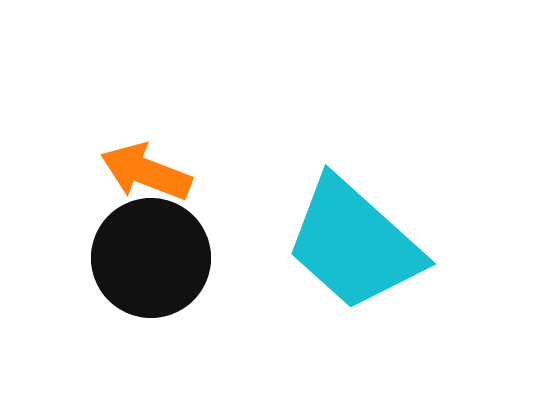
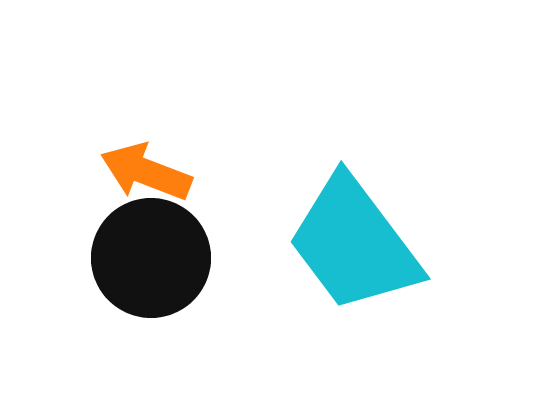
cyan trapezoid: rotated 11 degrees clockwise
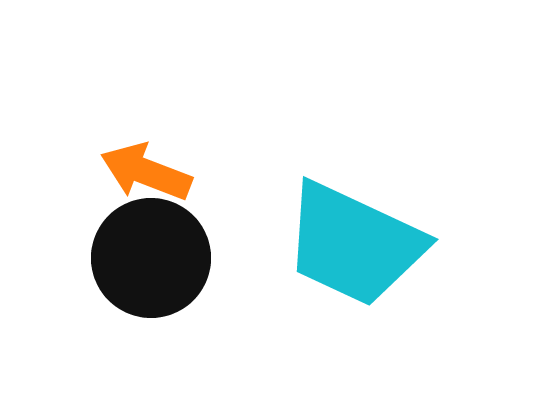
cyan trapezoid: rotated 28 degrees counterclockwise
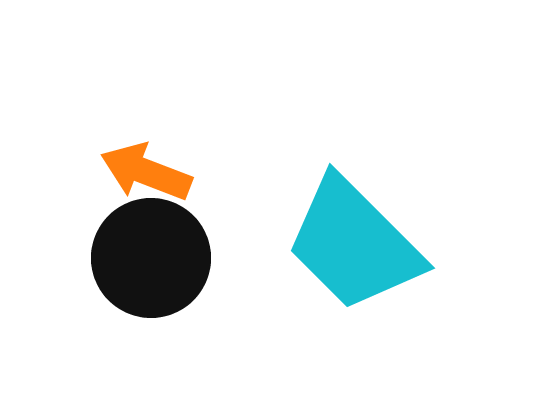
cyan trapezoid: rotated 20 degrees clockwise
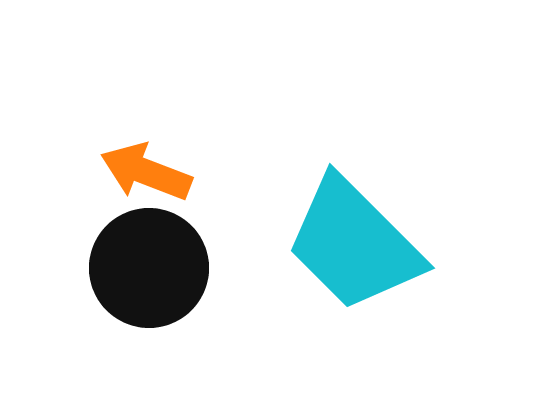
black circle: moved 2 px left, 10 px down
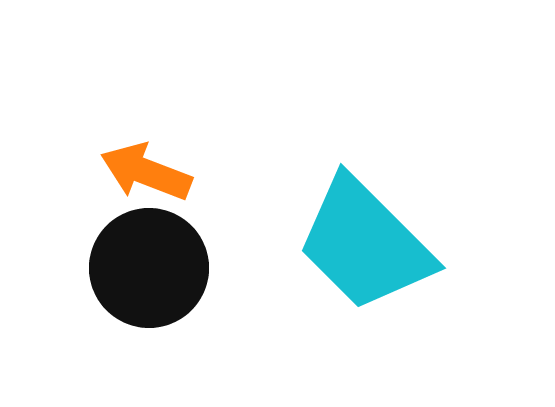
cyan trapezoid: moved 11 px right
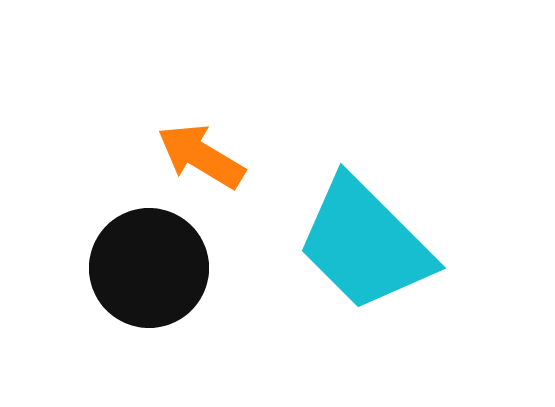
orange arrow: moved 55 px right, 16 px up; rotated 10 degrees clockwise
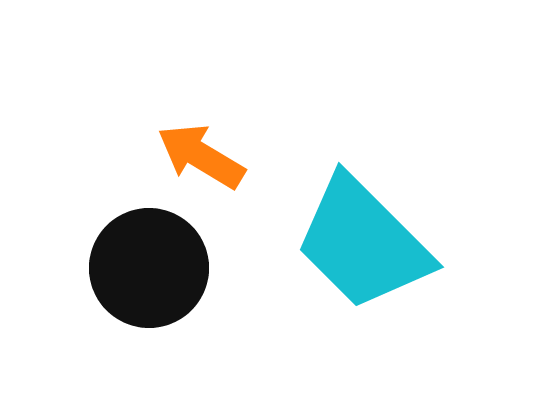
cyan trapezoid: moved 2 px left, 1 px up
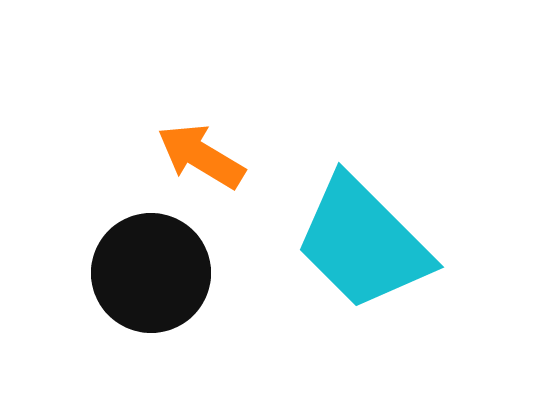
black circle: moved 2 px right, 5 px down
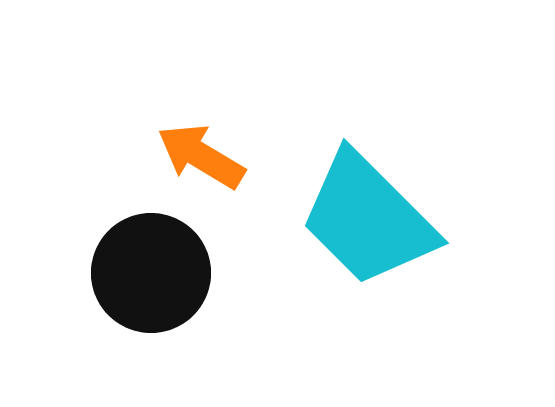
cyan trapezoid: moved 5 px right, 24 px up
